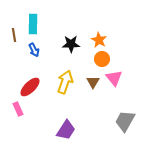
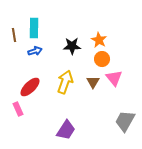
cyan rectangle: moved 1 px right, 4 px down
black star: moved 1 px right, 2 px down
blue arrow: moved 1 px right, 1 px down; rotated 80 degrees counterclockwise
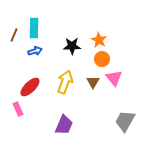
brown line: rotated 32 degrees clockwise
purple trapezoid: moved 2 px left, 5 px up; rotated 10 degrees counterclockwise
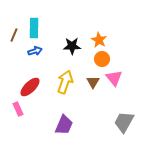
gray trapezoid: moved 1 px left, 1 px down
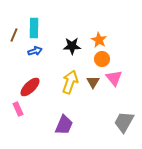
yellow arrow: moved 5 px right
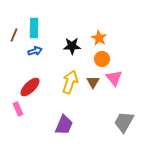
orange star: moved 2 px up
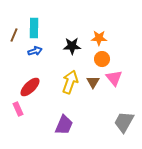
orange star: rotated 28 degrees counterclockwise
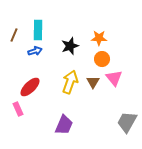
cyan rectangle: moved 4 px right, 2 px down
black star: moved 2 px left; rotated 18 degrees counterclockwise
gray trapezoid: moved 3 px right
